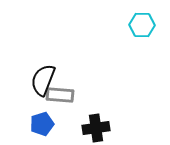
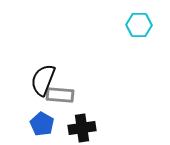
cyan hexagon: moved 3 px left
blue pentagon: rotated 25 degrees counterclockwise
black cross: moved 14 px left
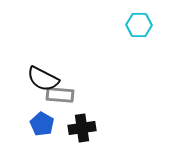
black semicircle: moved 1 px up; rotated 84 degrees counterclockwise
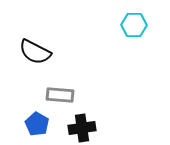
cyan hexagon: moved 5 px left
black semicircle: moved 8 px left, 27 px up
blue pentagon: moved 5 px left
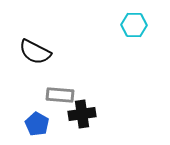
black cross: moved 14 px up
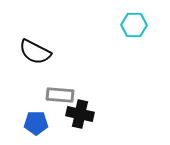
black cross: moved 2 px left; rotated 20 degrees clockwise
blue pentagon: moved 1 px left, 1 px up; rotated 30 degrees counterclockwise
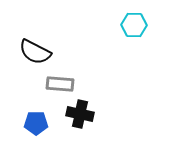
gray rectangle: moved 11 px up
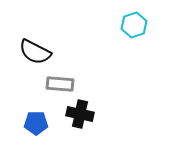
cyan hexagon: rotated 20 degrees counterclockwise
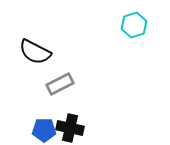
gray rectangle: rotated 32 degrees counterclockwise
black cross: moved 10 px left, 14 px down
blue pentagon: moved 8 px right, 7 px down
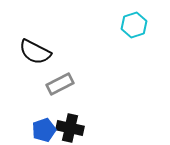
blue pentagon: rotated 20 degrees counterclockwise
